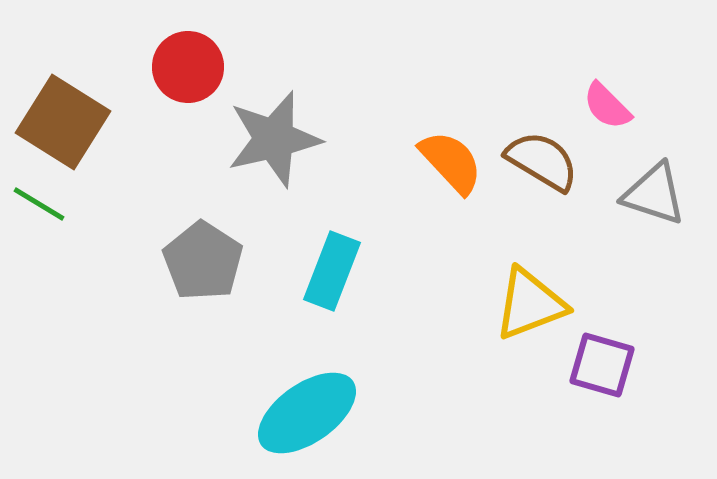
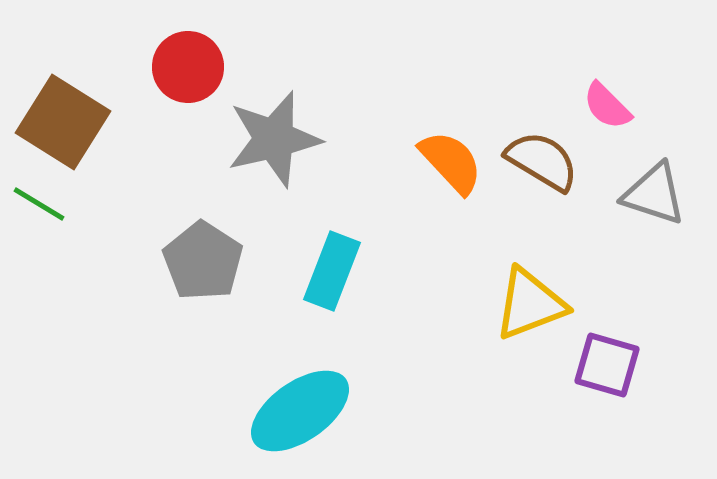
purple square: moved 5 px right
cyan ellipse: moved 7 px left, 2 px up
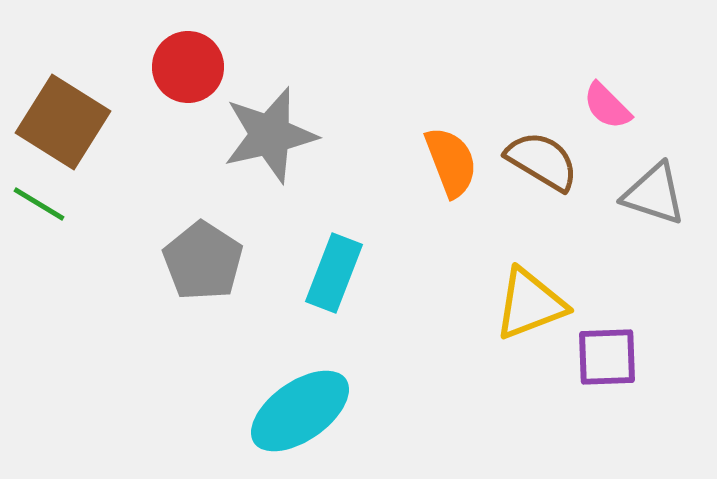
gray star: moved 4 px left, 4 px up
orange semicircle: rotated 22 degrees clockwise
cyan rectangle: moved 2 px right, 2 px down
purple square: moved 8 px up; rotated 18 degrees counterclockwise
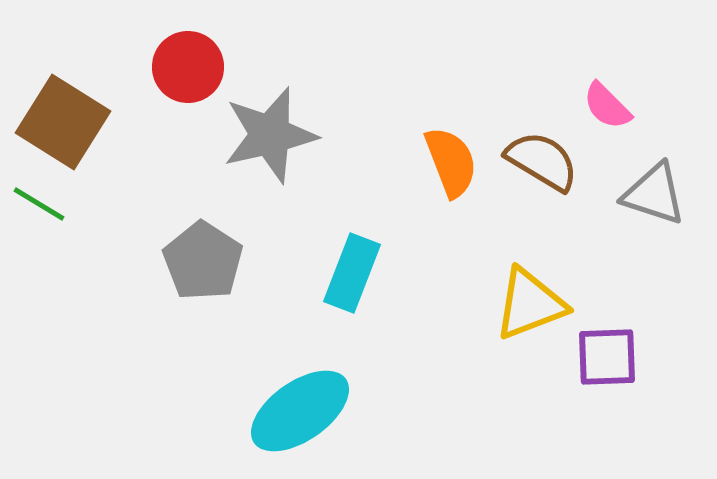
cyan rectangle: moved 18 px right
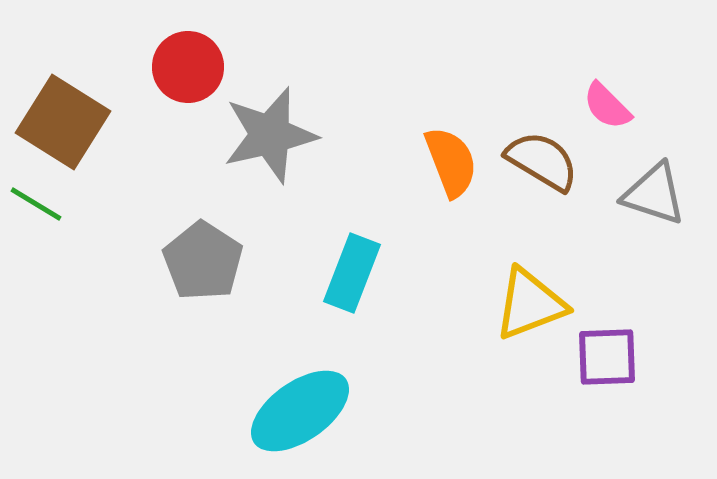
green line: moved 3 px left
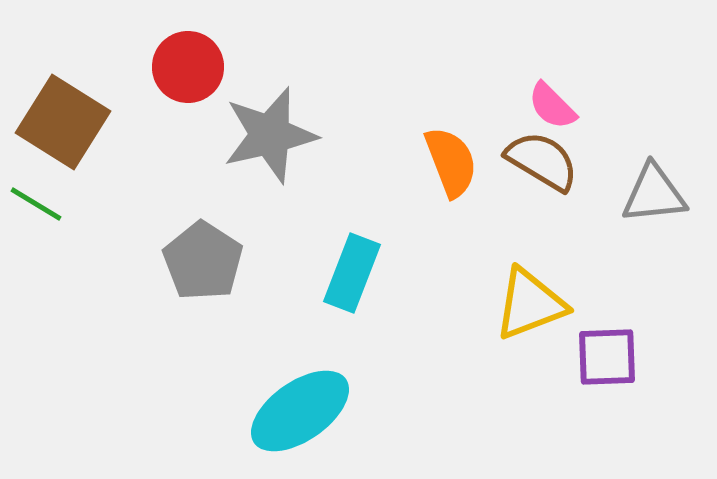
pink semicircle: moved 55 px left
gray triangle: rotated 24 degrees counterclockwise
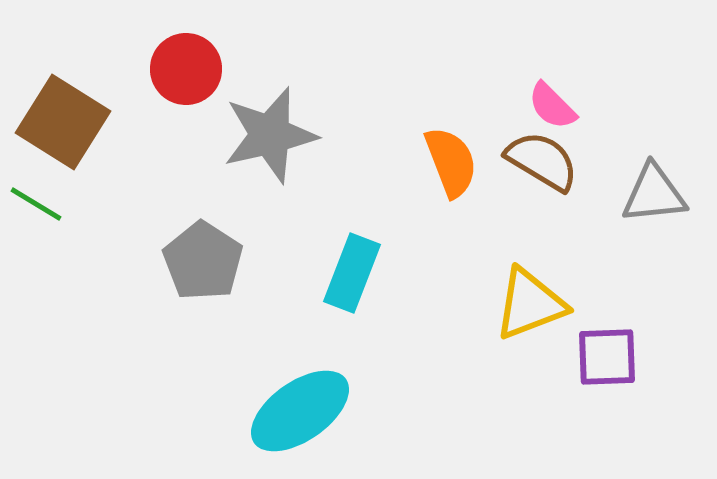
red circle: moved 2 px left, 2 px down
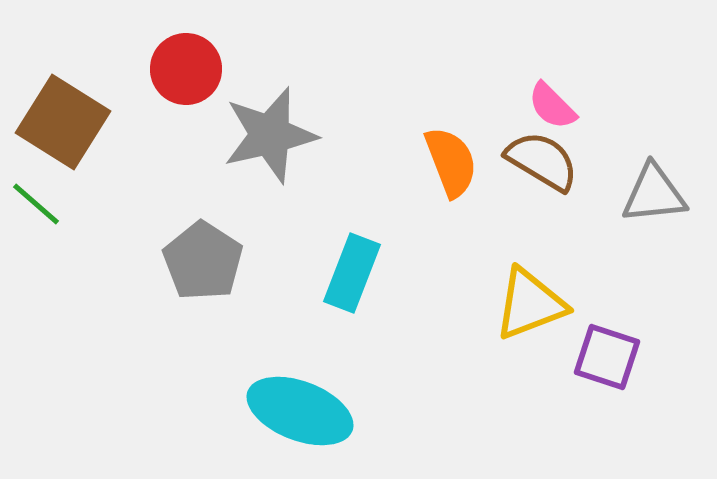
green line: rotated 10 degrees clockwise
purple square: rotated 20 degrees clockwise
cyan ellipse: rotated 56 degrees clockwise
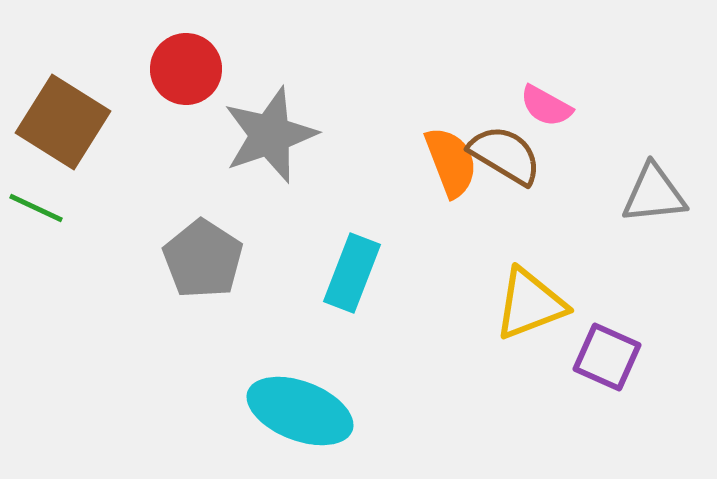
pink semicircle: moved 6 px left; rotated 16 degrees counterclockwise
gray star: rotated 6 degrees counterclockwise
brown semicircle: moved 37 px left, 6 px up
green line: moved 4 px down; rotated 16 degrees counterclockwise
gray pentagon: moved 2 px up
purple square: rotated 6 degrees clockwise
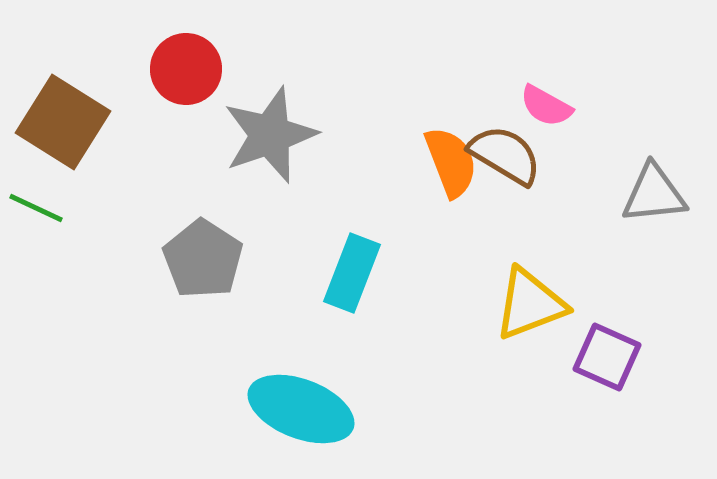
cyan ellipse: moved 1 px right, 2 px up
